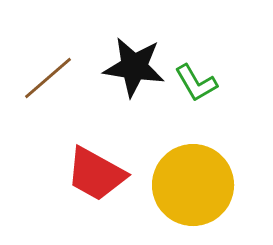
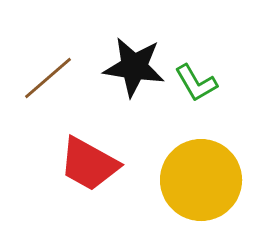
red trapezoid: moved 7 px left, 10 px up
yellow circle: moved 8 px right, 5 px up
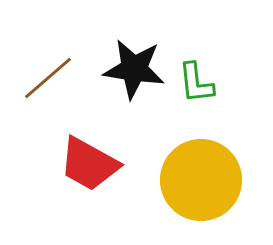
black star: moved 2 px down
green L-shape: rotated 24 degrees clockwise
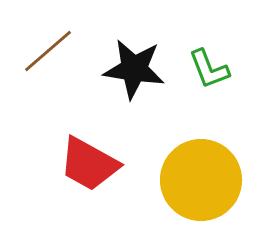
brown line: moved 27 px up
green L-shape: moved 13 px right, 14 px up; rotated 15 degrees counterclockwise
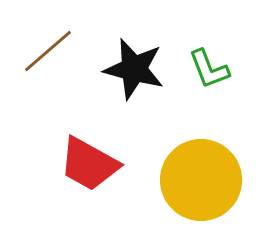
black star: rotated 6 degrees clockwise
